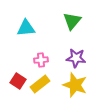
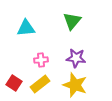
red square: moved 4 px left, 2 px down
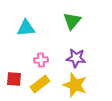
red square: moved 4 px up; rotated 28 degrees counterclockwise
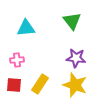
green triangle: rotated 18 degrees counterclockwise
pink cross: moved 24 px left
red square: moved 6 px down
yellow rectangle: rotated 18 degrees counterclockwise
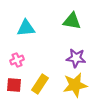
green triangle: rotated 42 degrees counterclockwise
pink cross: rotated 16 degrees counterclockwise
yellow star: rotated 30 degrees counterclockwise
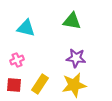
cyan triangle: rotated 18 degrees clockwise
yellow star: moved 1 px left
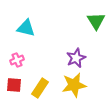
green triangle: moved 24 px right; rotated 48 degrees clockwise
purple star: rotated 30 degrees counterclockwise
yellow rectangle: moved 4 px down
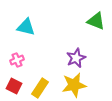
green triangle: rotated 36 degrees counterclockwise
cyan triangle: moved 1 px up
red square: moved 1 px down; rotated 21 degrees clockwise
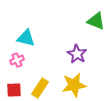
cyan triangle: moved 11 px down
purple star: moved 1 px right, 4 px up; rotated 18 degrees counterclockwise
red square: moved 4 px down; rotated 28 degrees counterclockwise
